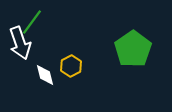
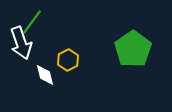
white arrow: moved 1 px right
yellow hexagon: moved 3 px left, 6 px up
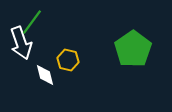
yellow hexagon: rotated 20 degrees counterclockwise
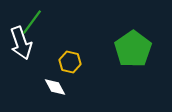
yellow hexagon: moved 2 px right, 2 px down
white diamond: moved 10 px right, 12 px down; rotated 15 degrees counterclockwise
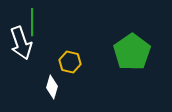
green line: rotated 36 degrees counterclockwise
green pentagon: moved 1 px left, 3 px down
white diamond: moved 3 px left; rotated 45 degrees clockwise
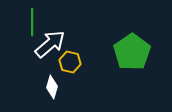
white arrow: moved 29 px right, 1 px down; rotated 112 degrees counterclockwise
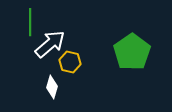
green line: moved 2 px left
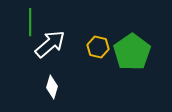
yellow hexagon: moved 28 px right, 15 px up
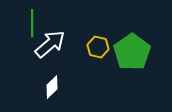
green line: moved 2 px right, 1 px down
white diamond: rotated 30 degrees clockwise
